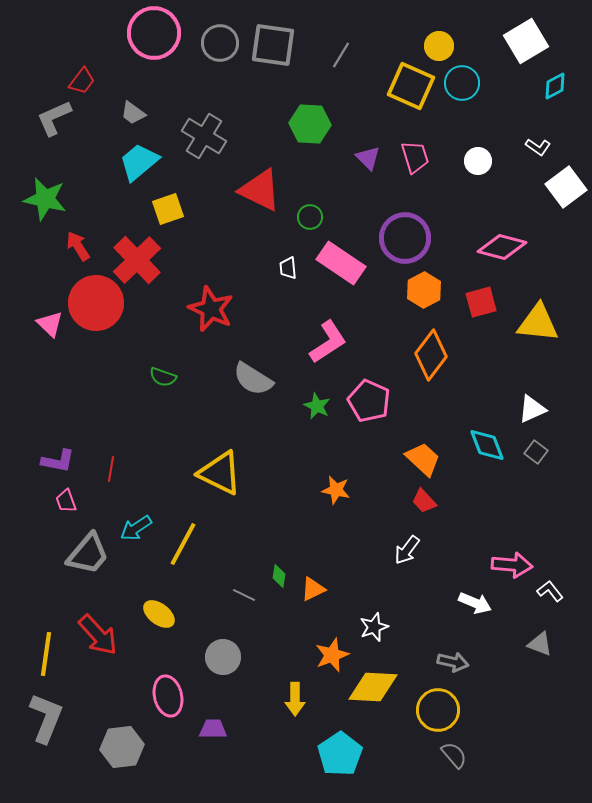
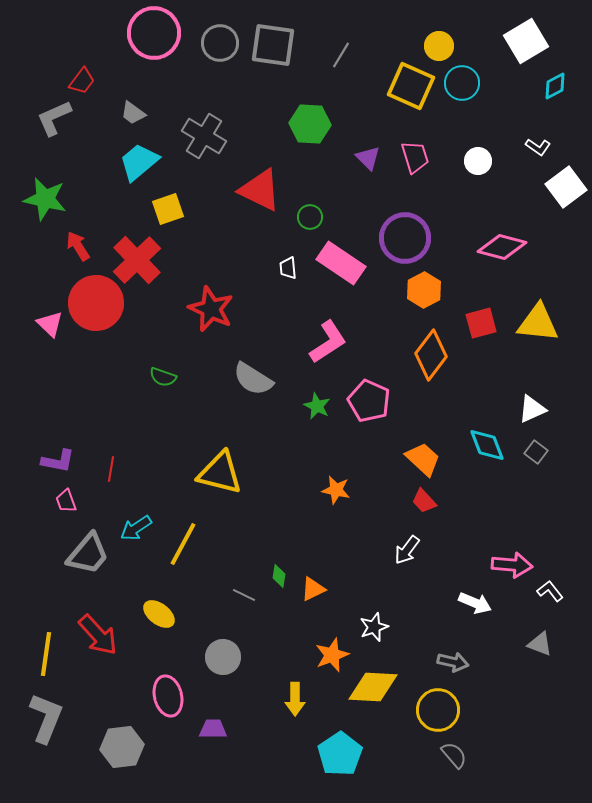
red square at (481, 302): moved 21 px down
yellow triangle at (220, 473): rotated 12 degrees counterclockwise
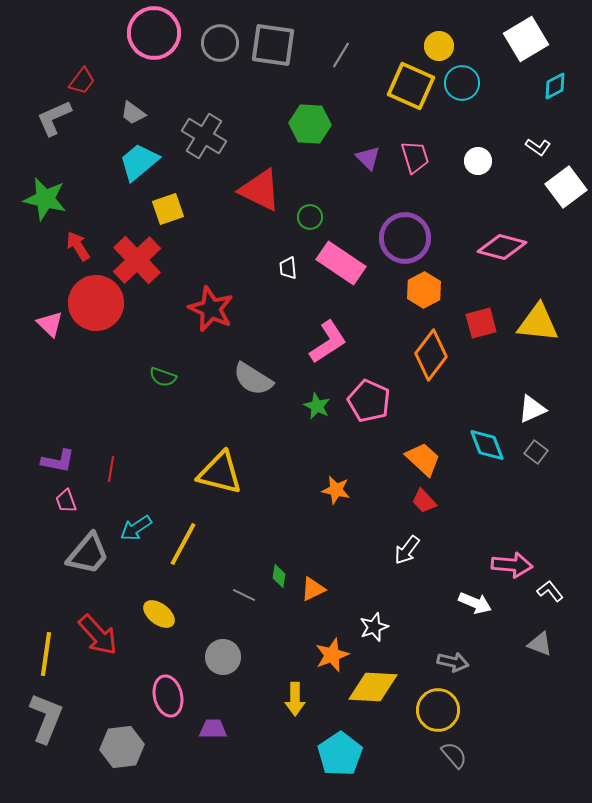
white square at (526, 41): moved 2 px up
